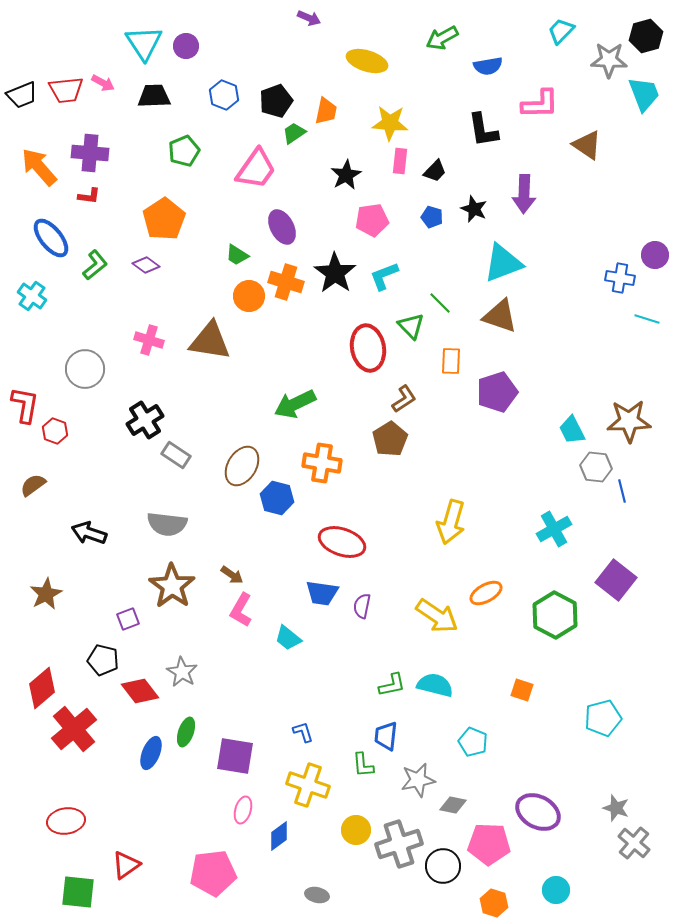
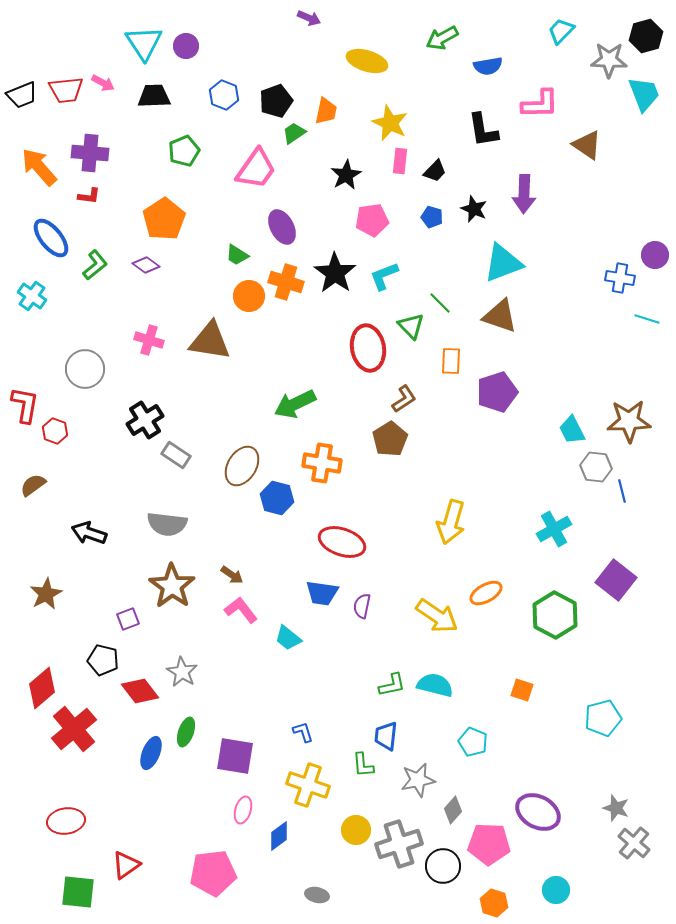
yellow star at (390, 123): rotated 21 degrees clockwise
pink L-shape at (241, 610): rotated 112 degrees clockwise
gray diamond at (453, 805): moved 5 px down; rotated 60 degrees counterclockwise
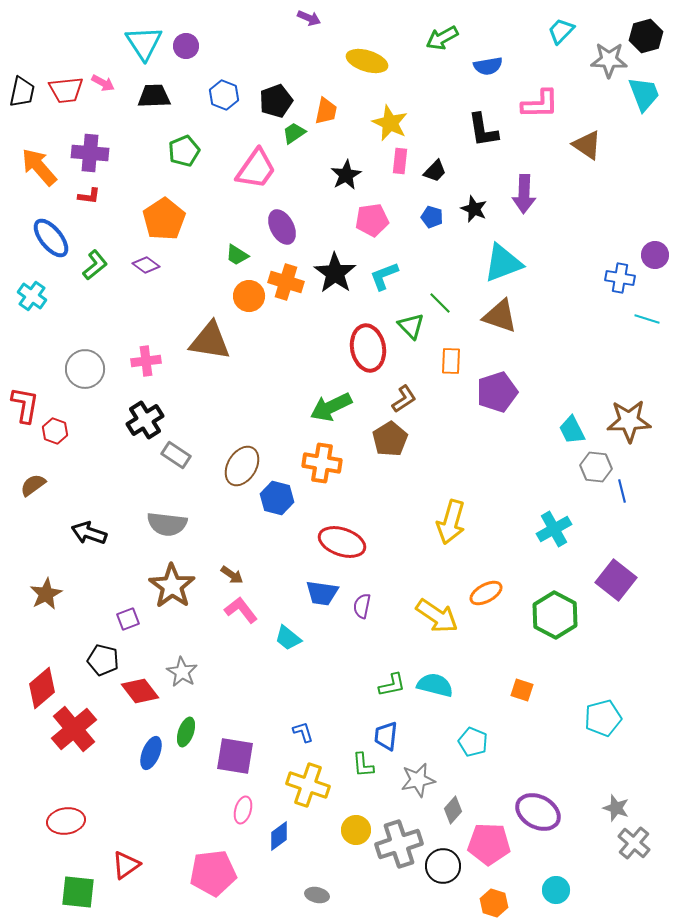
black trapezoid at (22, 95): moved 3 px up; rotated 56 degrees counterclockwise
pink cross at (149, 340): moved 3 px left, 21 px down; rotated 24 degrees counterclockwise
green arrow at (295, 404): moved 36 px right, 3 px down
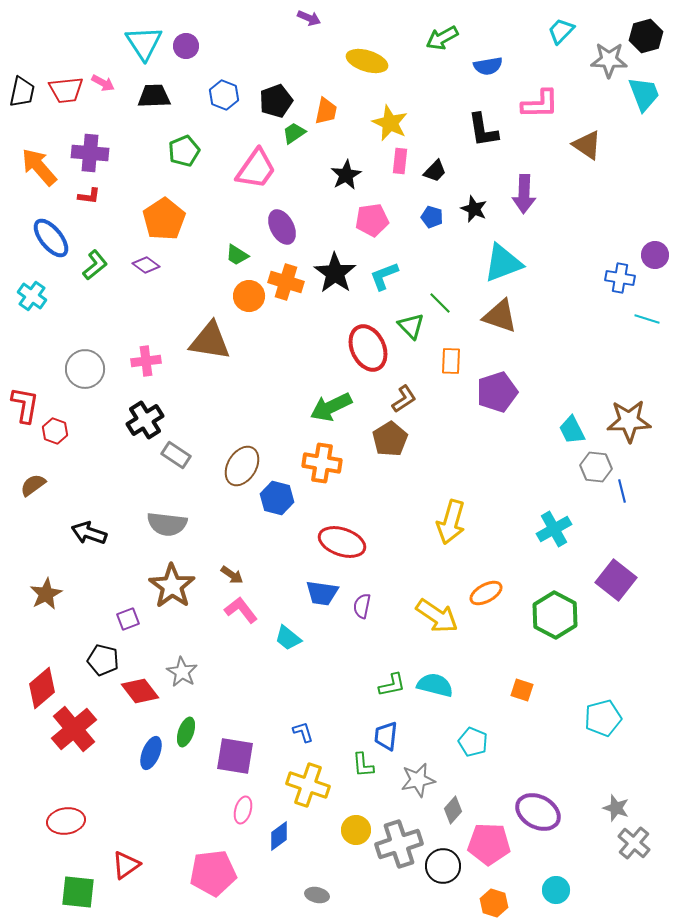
red ellipse at (368, 348): rotated 15 degrees counterclockwise
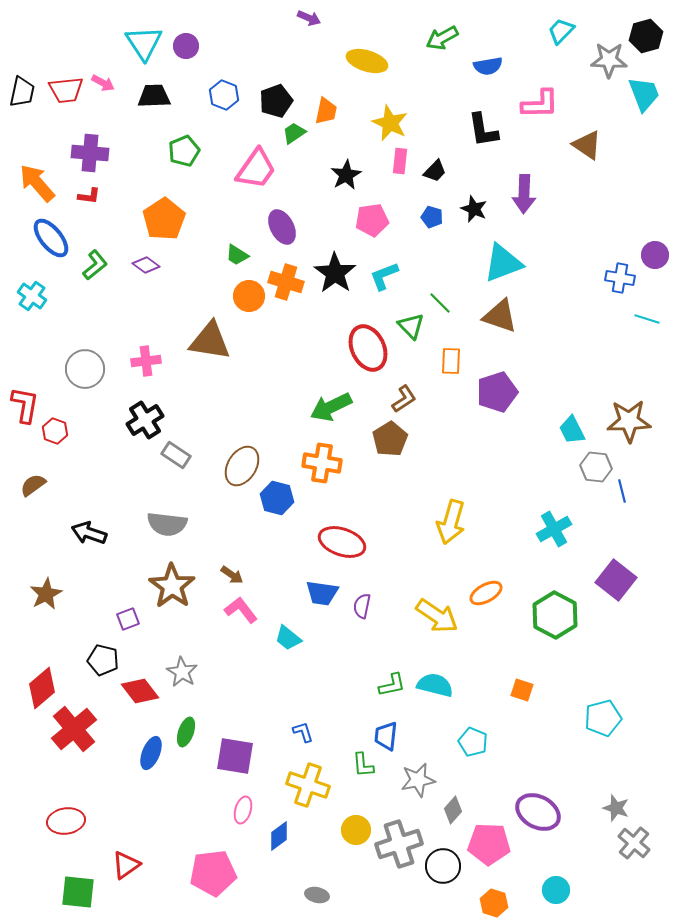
orange arrow at (39, 167): moved 2 px left, 16 px down
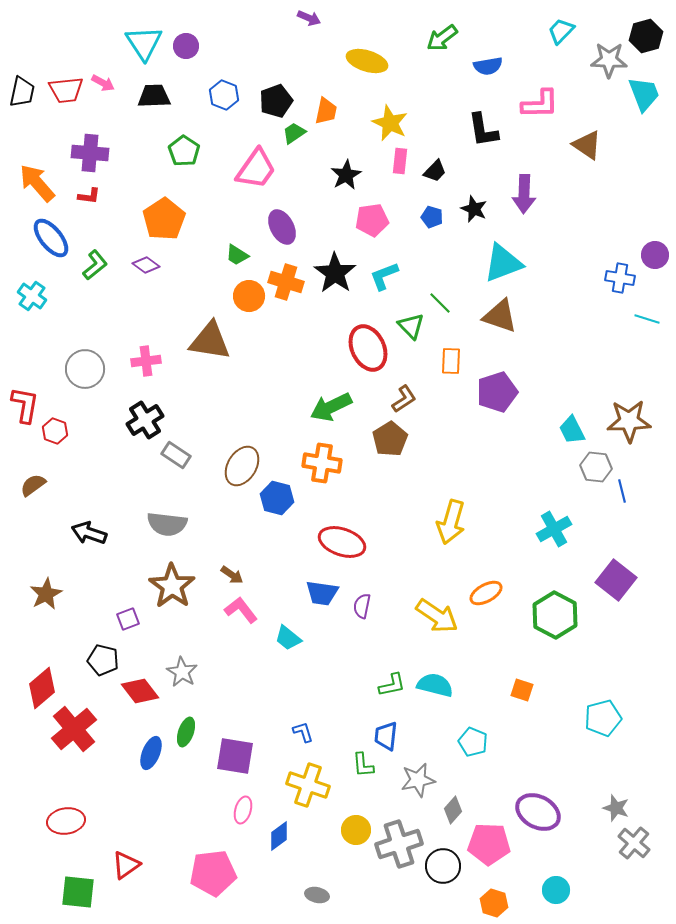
green arrow at (442, 38): rotated 8 degrees counterclockwise
green pentagon at (184, 151): rotated 16 degrees counterclockwise
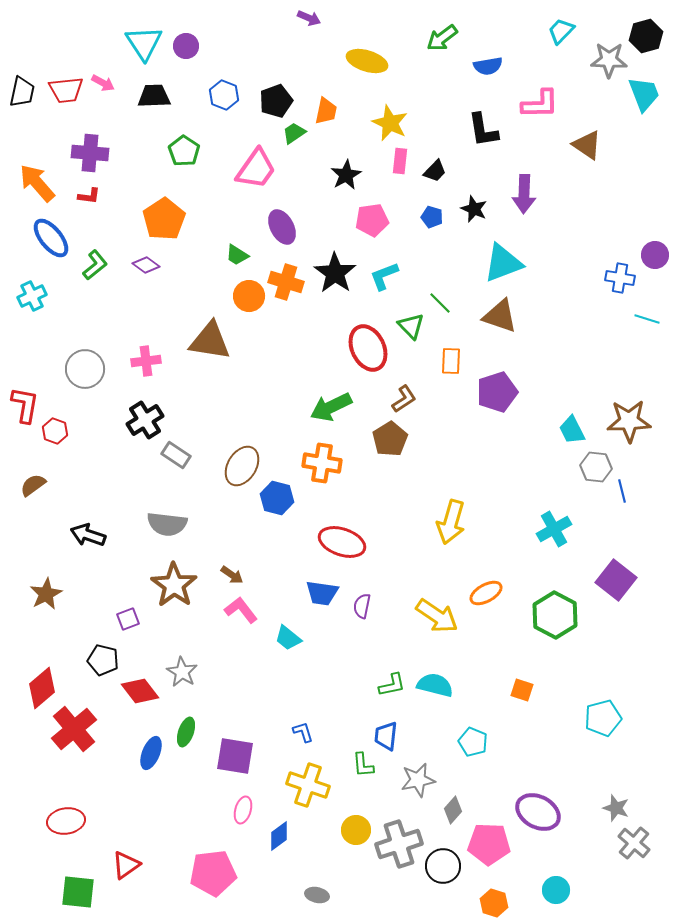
cyan cross at (32, 296): rotated 28 degrees clockwise
black arrow at (89, 533): moved 1 px left, 2 px down
brown star at (172, 586): moved 2 px right, 1 px up
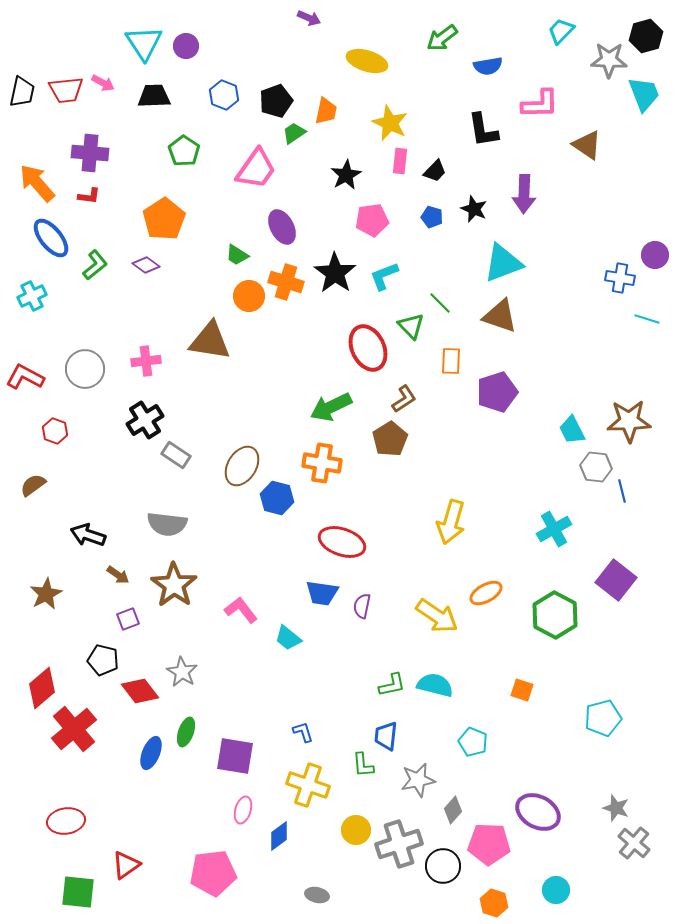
red L-shape at (25, 405): moved 28 px up; rotated 72 degrees counterclockwise
brown arrow at (232, 575): moved 114 px left
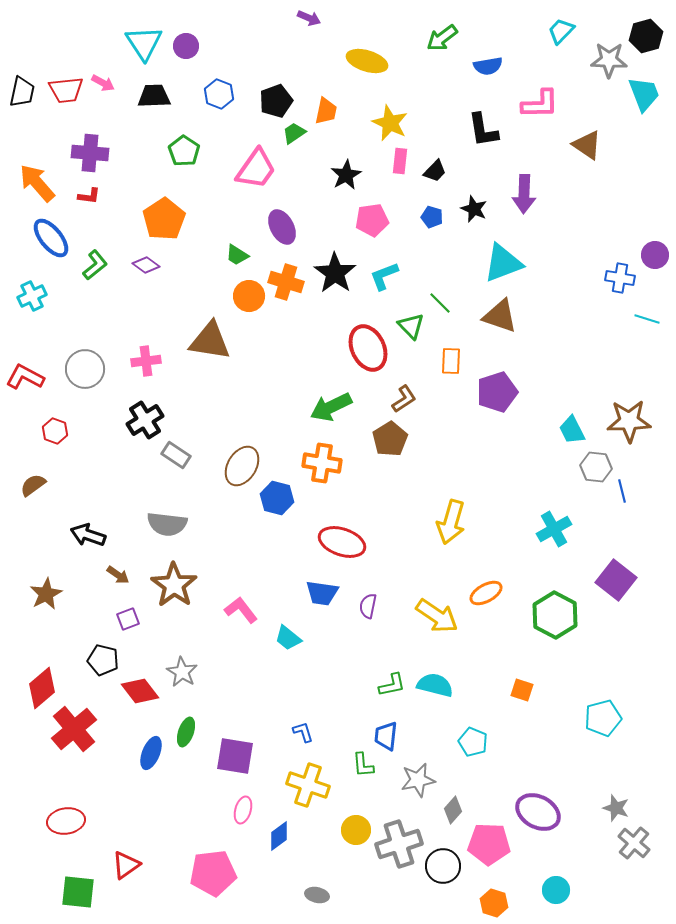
blue hexagon at (224, 95): moved 5 px left, 1 px up
purple semicircle at (362, 606): moved 6 px right
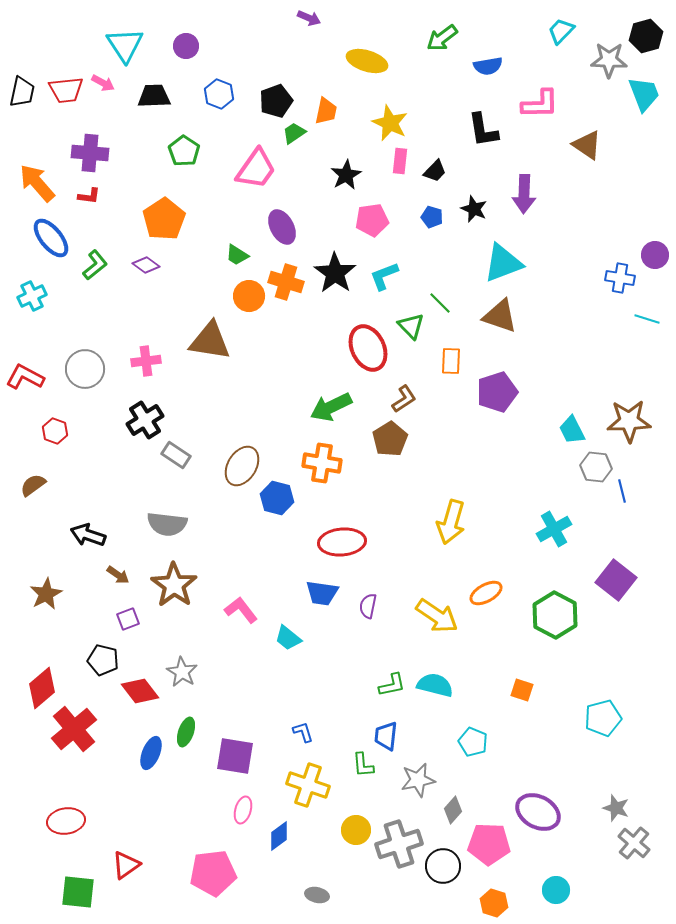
cyan triangle at (144, 43): moved 19 px left, 2 px down
red ellipse at (342, 542): rotated 24 degrees counterclockwise
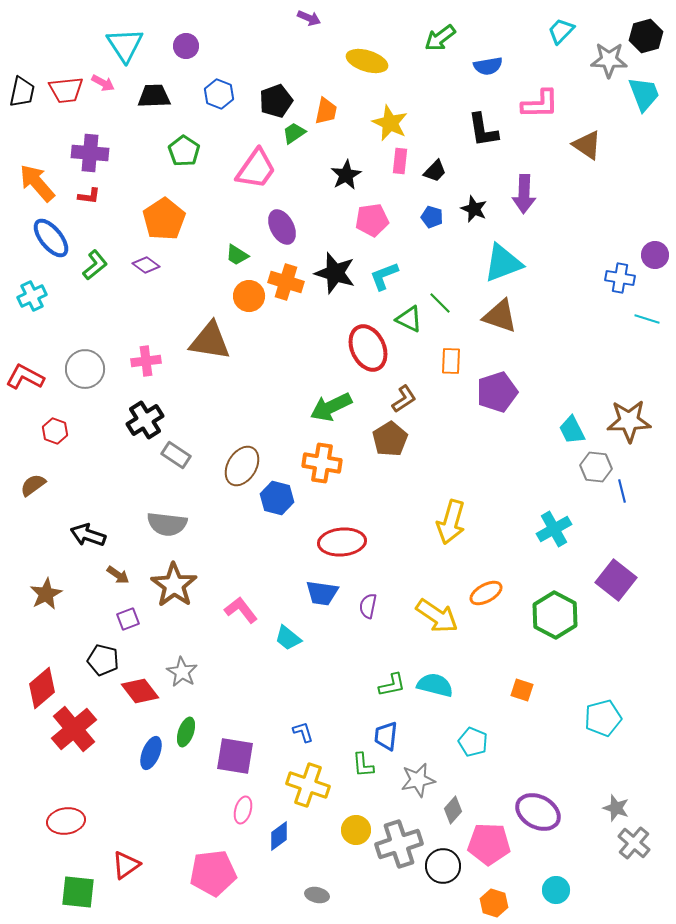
green arrow at (442, 38): moved 2 px left
black star at (335, 273): rotated 18 degrees counterclockwise
green triangle at (411, 326): moved 2 px left, 7 px up; rotated 20 degrees counterclockwise
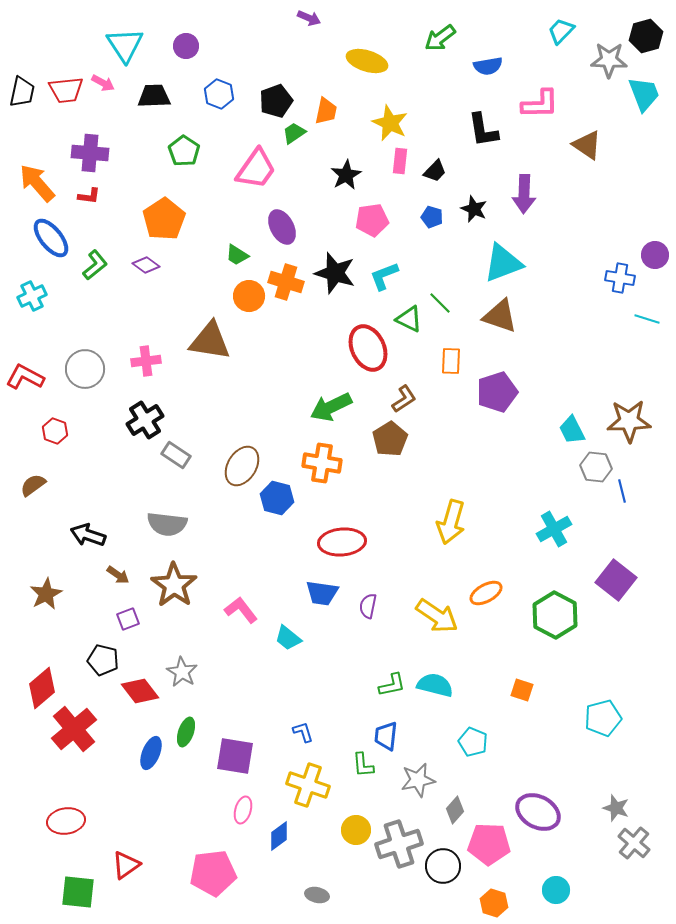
gray diamond at (453, 810): moved 2 px right
